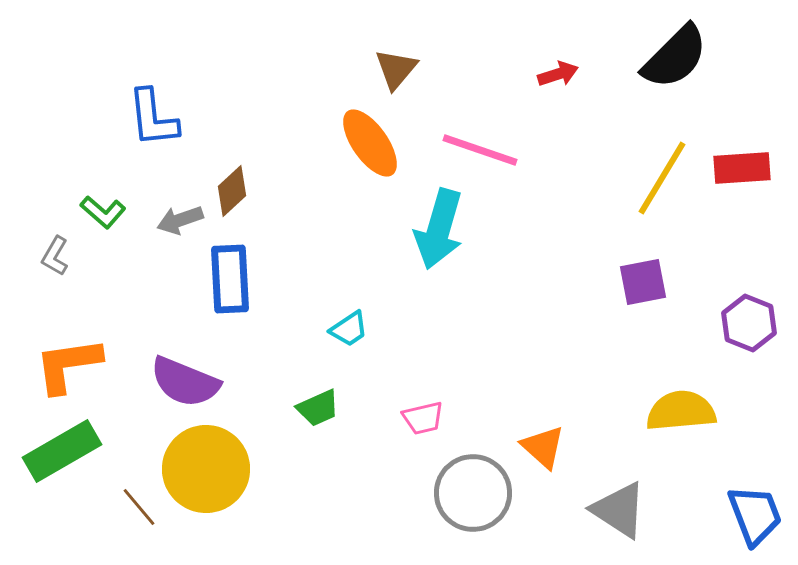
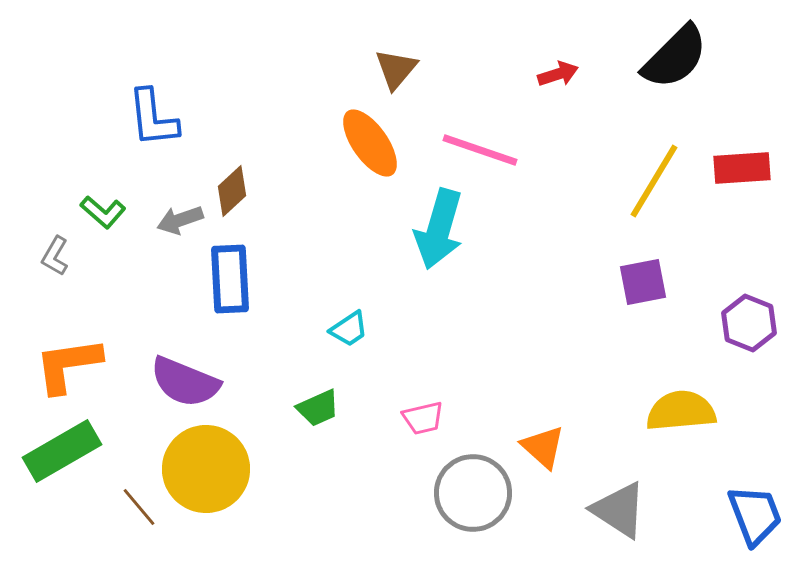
yellow line: moved 8 px left, 3 px down
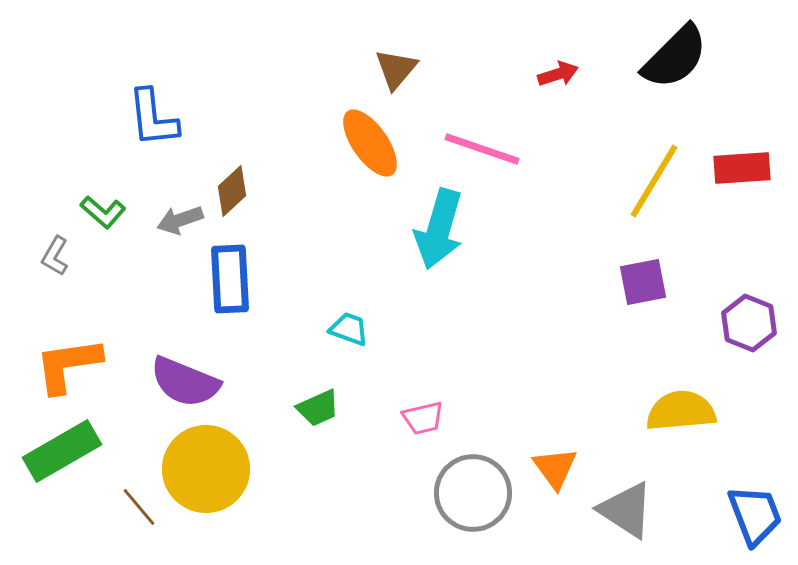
pink line: moved 2 px right, 1 px up
cyan trapezoid: rotated 126 degrees counterclockwise
orange triangle: moved 12 px right, 21 px down; rotated 12 degrees clockwise
gray triangle: moved 7 px right
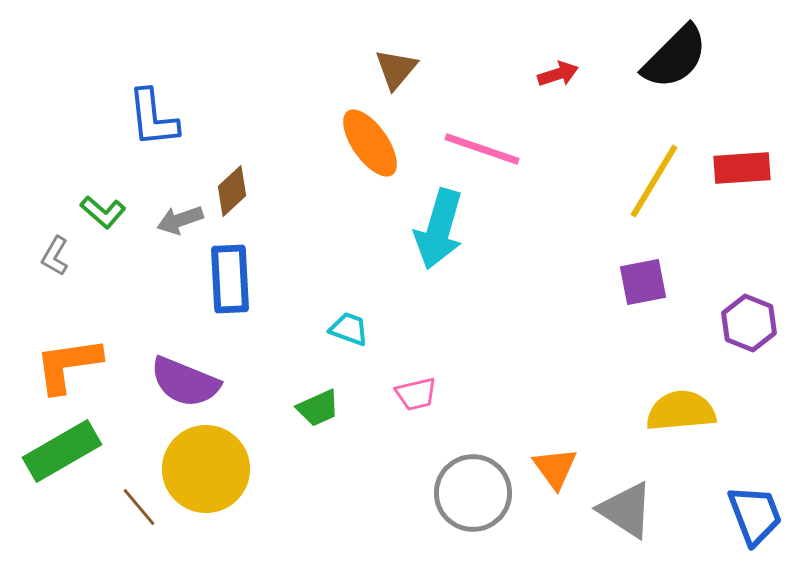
pink trapezoid: moved 7 px left, 24 px up
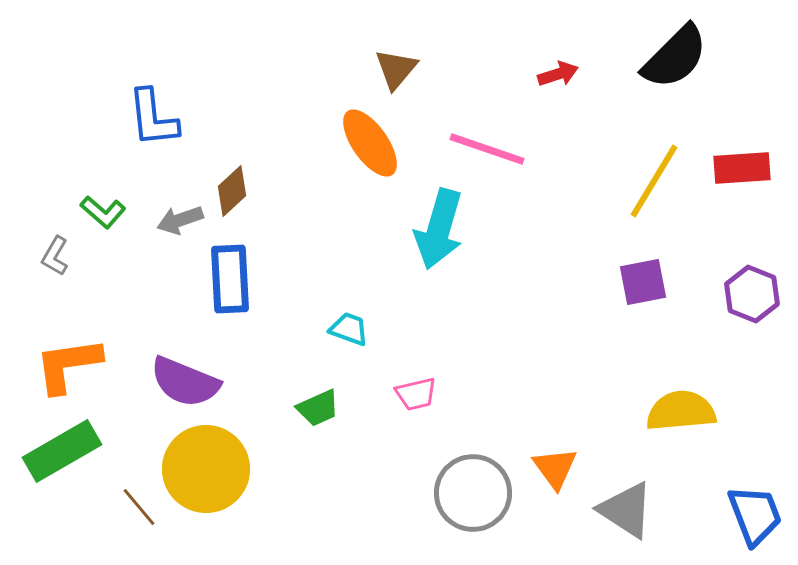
pink line: moved 5 px right
purple hexagon: moved 3 px right, 29 px up
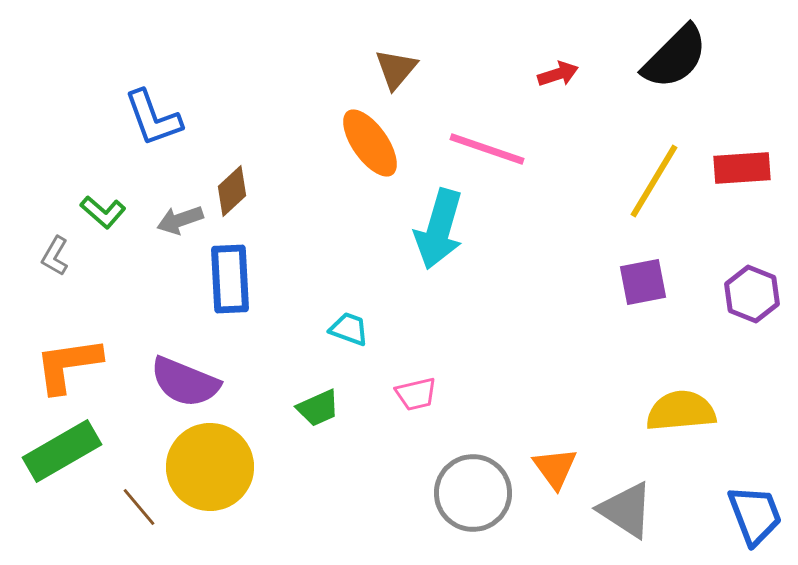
blue L-shape: rotated 14 degrees counterclockwise
yellow circle: moved 4 px right, 2 px up
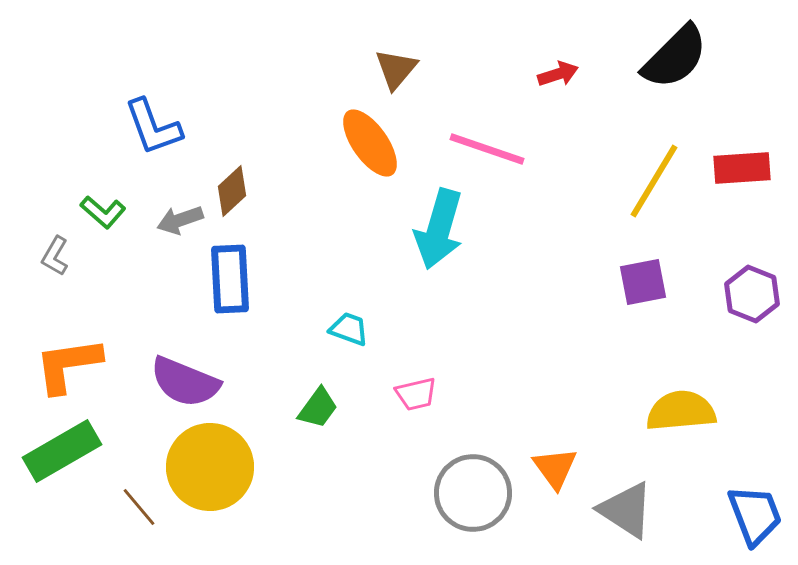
blue L-shape: moved 9 px down
green trapezoid: rotated 30 degrees counterclockwise
